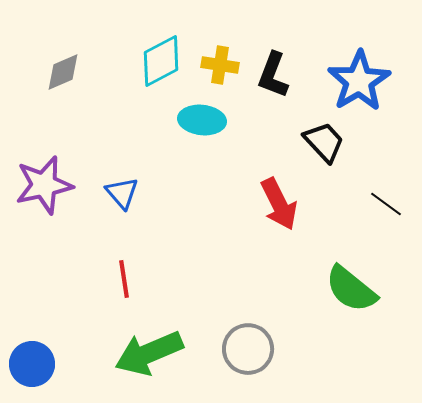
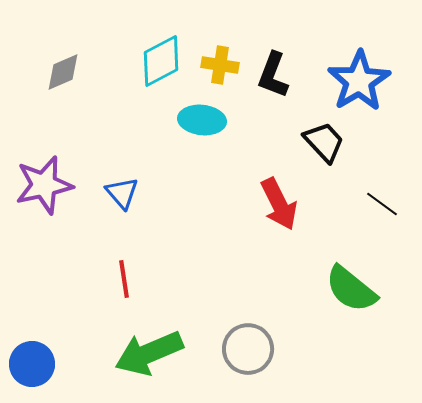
black line: moved 4 px left
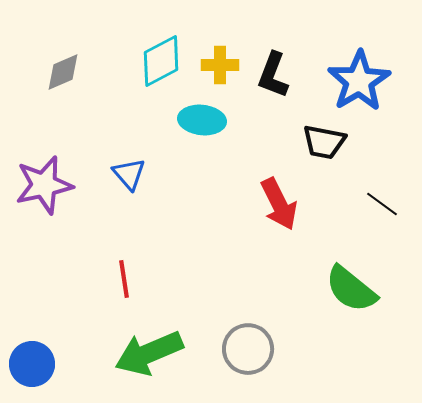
yellow cross: rotated 9 degrees counterclockwise
black trapezoid: rotated 144 degrees clockwise
blue triangle: moved 7 px right, 19 px up
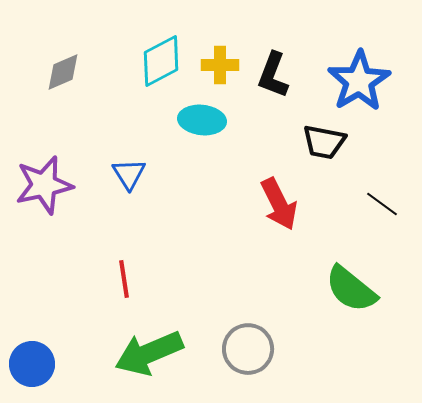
blue triangle: rotated 9 degrees clockwise
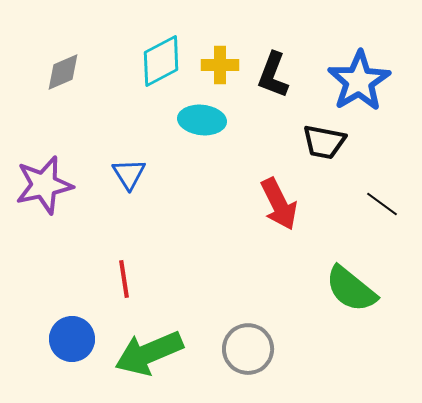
blue circle: moved 40 px right, 25 px up
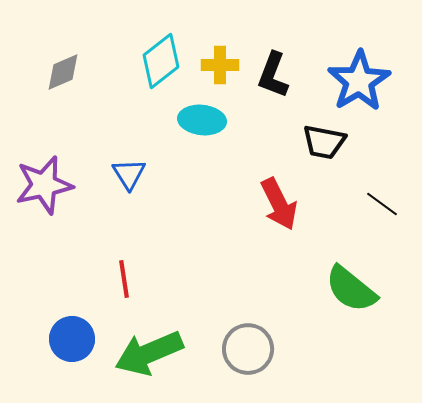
cyan diamond: rotated 10 degrees counterclockwise
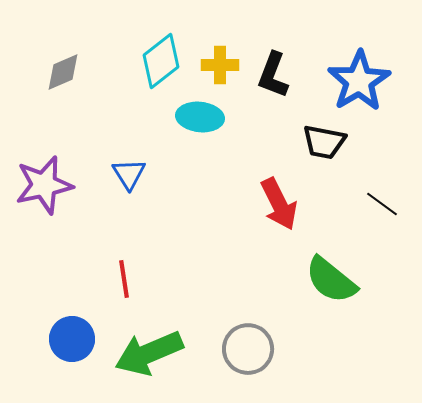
cyan ellipse: moved 2 px left, 3 px up
green semicircle: moved 20 px left, 9 px up
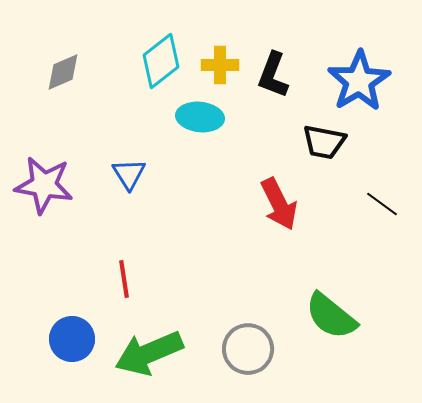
purple star: rotated 22 degrees clockwise
green semicircle: moved 36 px down
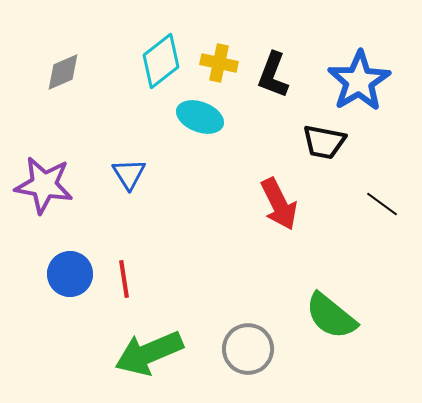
yellow cross: moved 1 px left, 2 px up; rotated 12 degrees clockwise
cyan ellipse: rotated 15 degrees clockwise
blue circle: moved 2 px left, 65 px up
